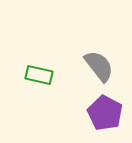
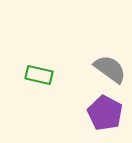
gray semicircle: moved 11 px right, 3 px down; rotated 16 degrees counterclockwise
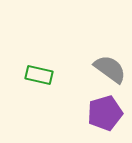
purple pentagon: rotated 28 degrees clockwise
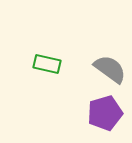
green rectangle: moved 8 px right, 11 px up
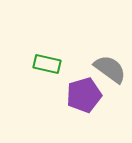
purple pentagon: moved 21 px left, 18 px up
